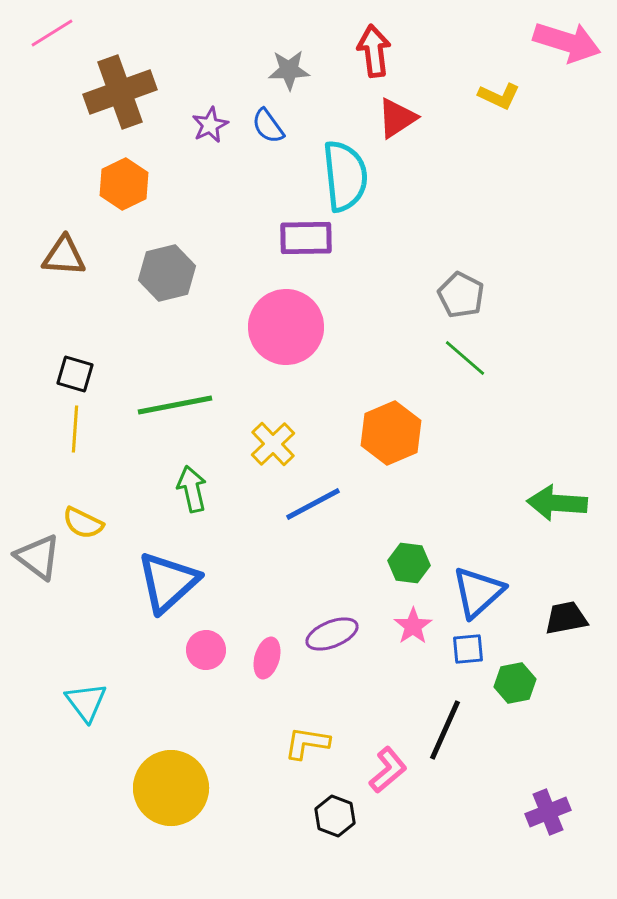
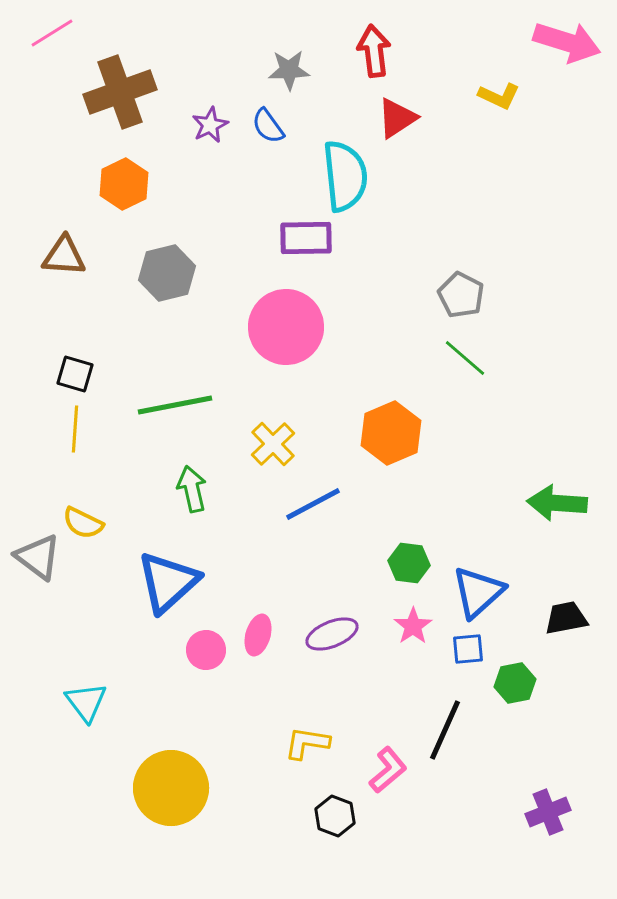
pink ellipse at (267, 658): moved 9 px left, 23 px up
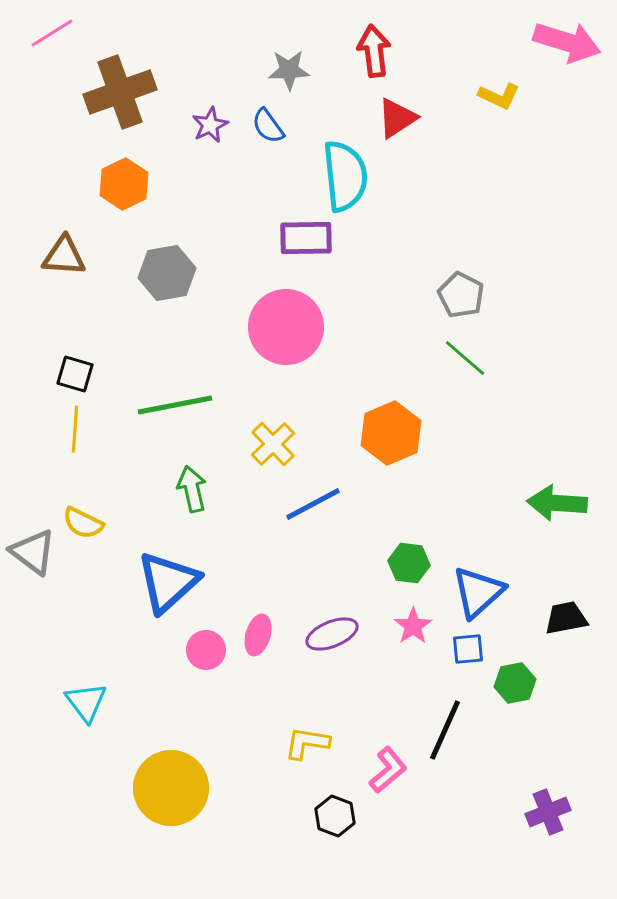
gray hexagon at (167, 273): rotated 4 degrees clockwise
gray triangle at (38, 557): moved 5 px left, 5 px up
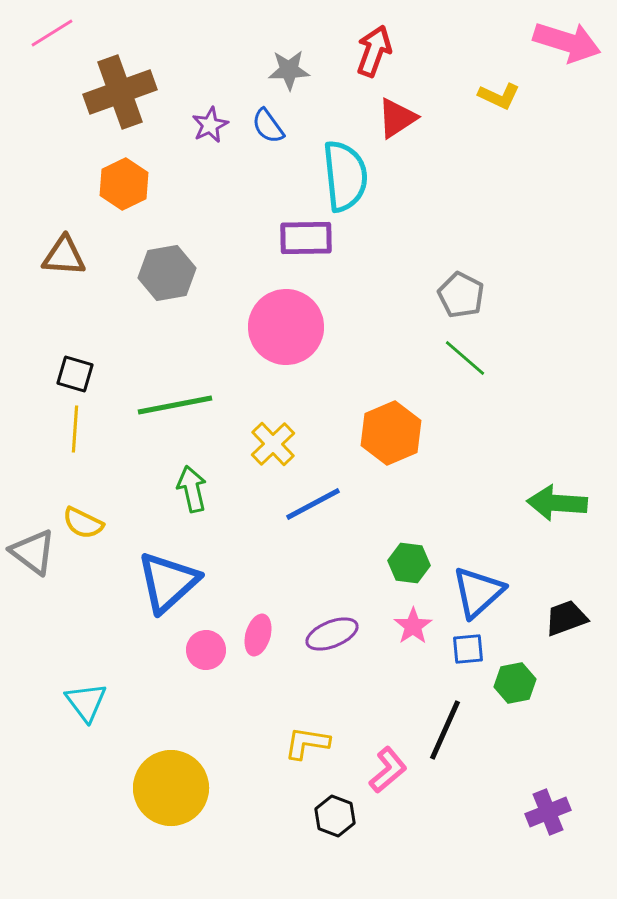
red arrow at (374, 51): rotated 27 degrees clockwise
black trapezoid at (566, 618): rotated 9 degrees counterclockwise
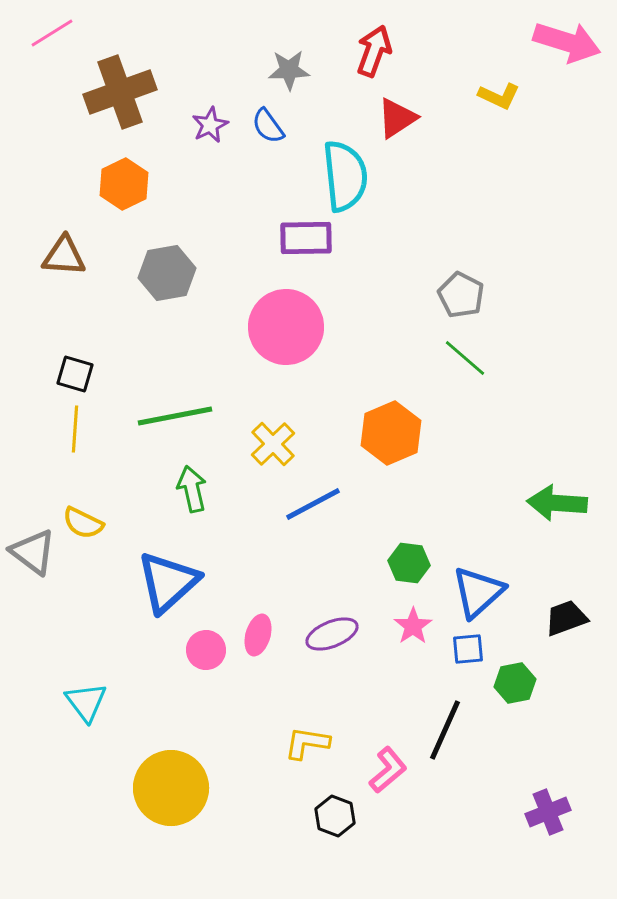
green line at (175, 405): moved 11 px down
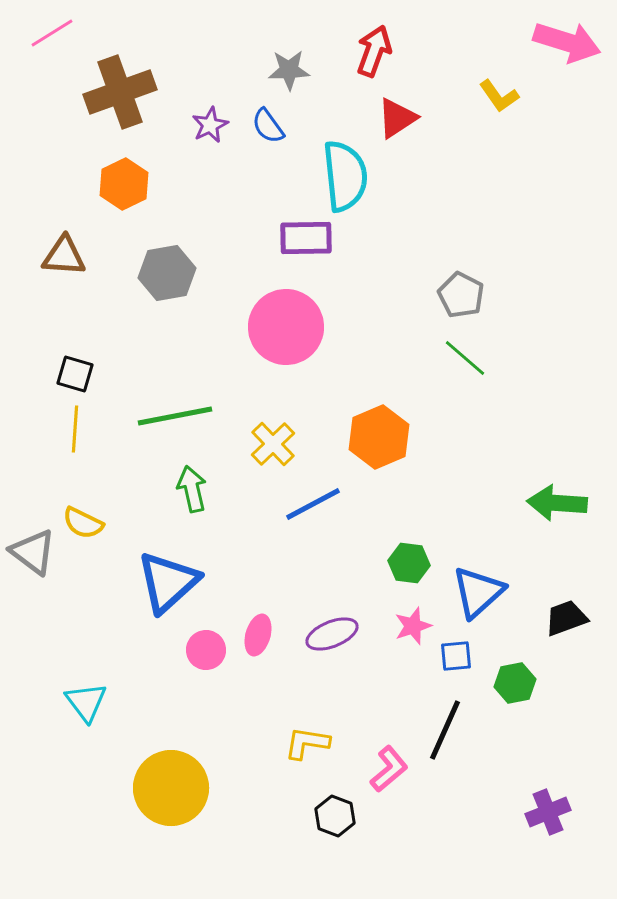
yellow L-shape at (499, 96): rotated 30 degrees clockwise
orange hexagon at (391, 433): moved 12 px left, 4 px down
pink star at (413, 626): rotated 15 degrees clockwise
blue square at (468, 649): moved 12 px left, 7 px down
pink L-shape at (388, 770): moved 1 px right, 1 px up
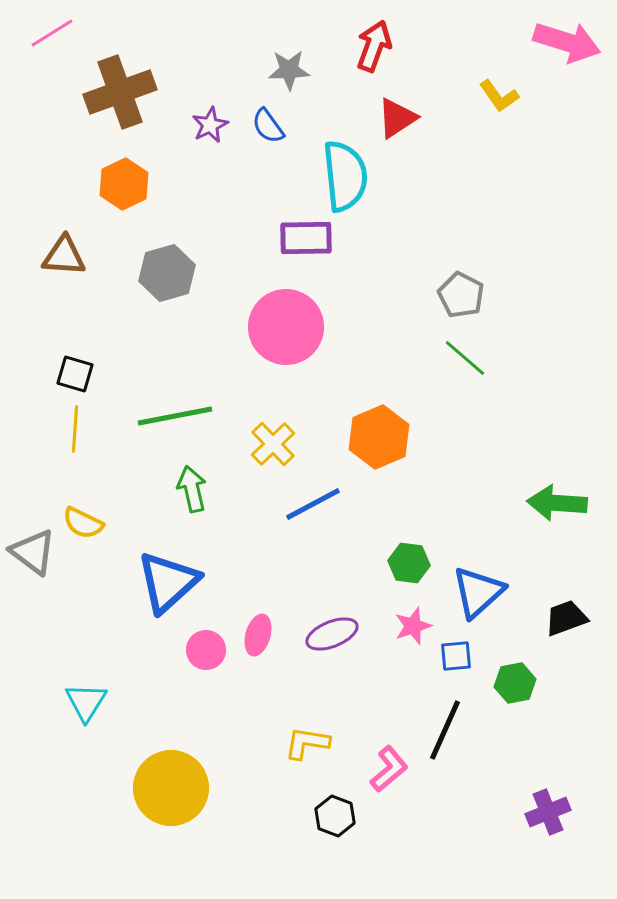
red arrow at (374, 51): moved 5 px up
gray hexagon at (167, 273): rotated 6 degrees counterclockwise
cyan triangle at (86, 702): rotated 9 degrees clockwise
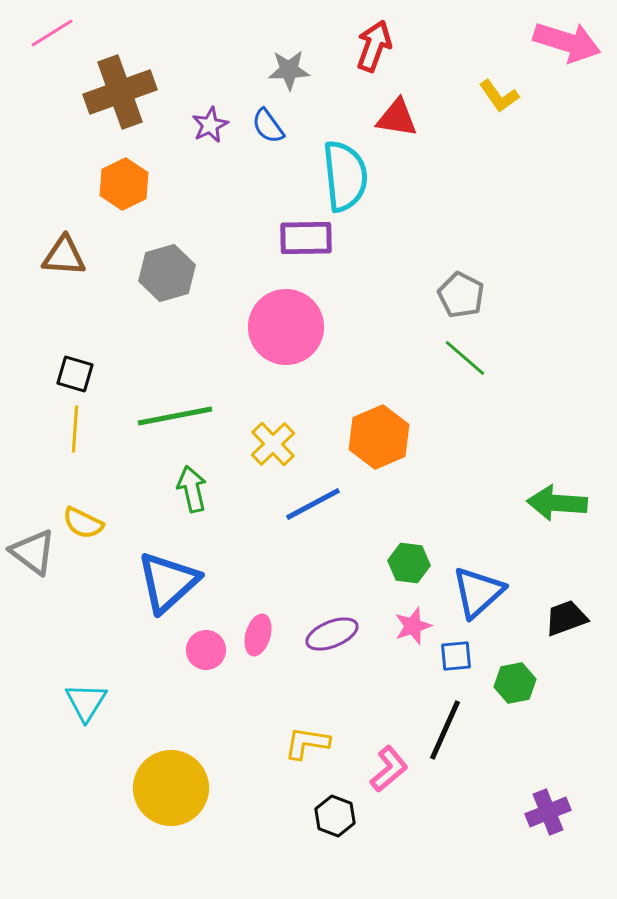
red triangle at (397, 118): rotated 42 degrees clockwise
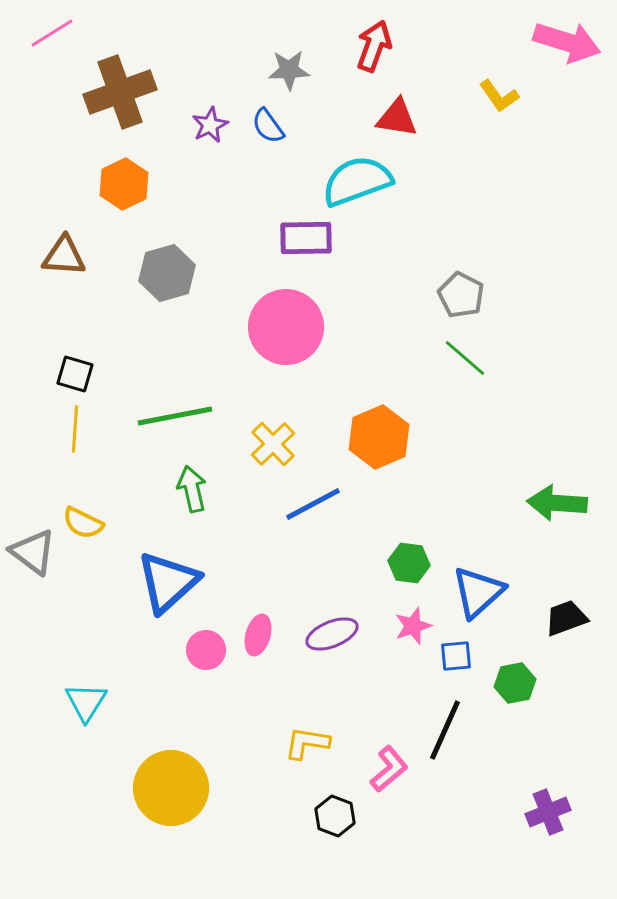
cyan semicircle at (345, 176): moved 12 px right, 5 px down; rotated 104 degrees counterclockwise
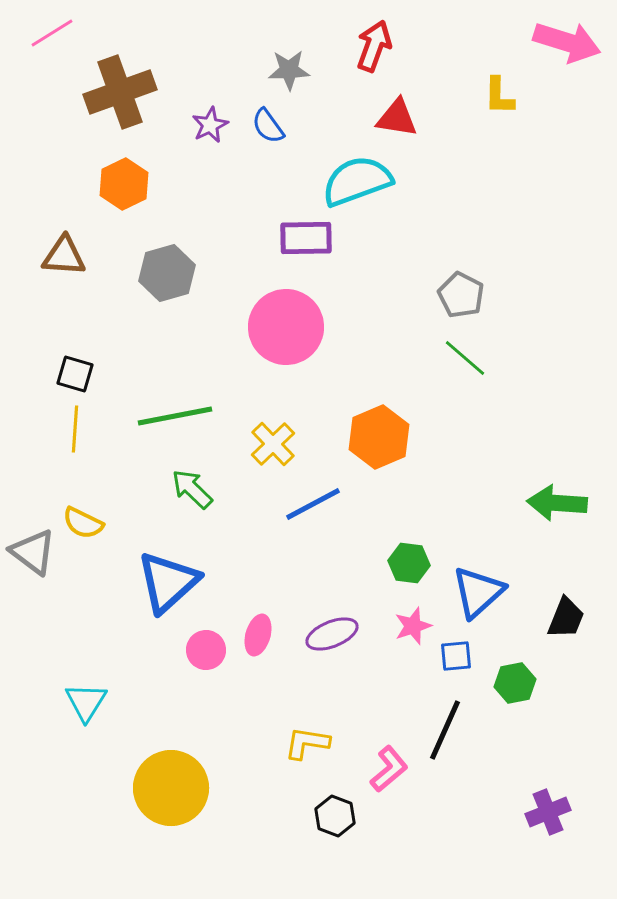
yellow L-shape at (499, 96): rotated 36 degrees clockwise
green arrow at (192, 489): rotated 33 degrees counterclockwise
black trapezoid at (566, 618): rotated 132 degrees clockwise
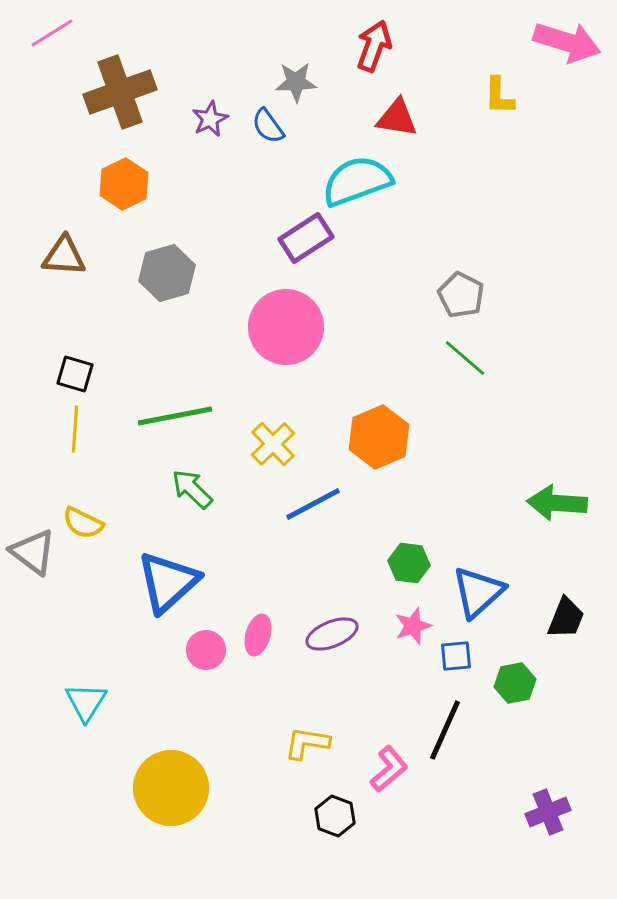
gray star at (289, 70): moved 7 px right, 12 px down
purple star at (210, 125): moved 6 px up
purple rectangle at (306, 238): rotated 32 degrees counterclockwise
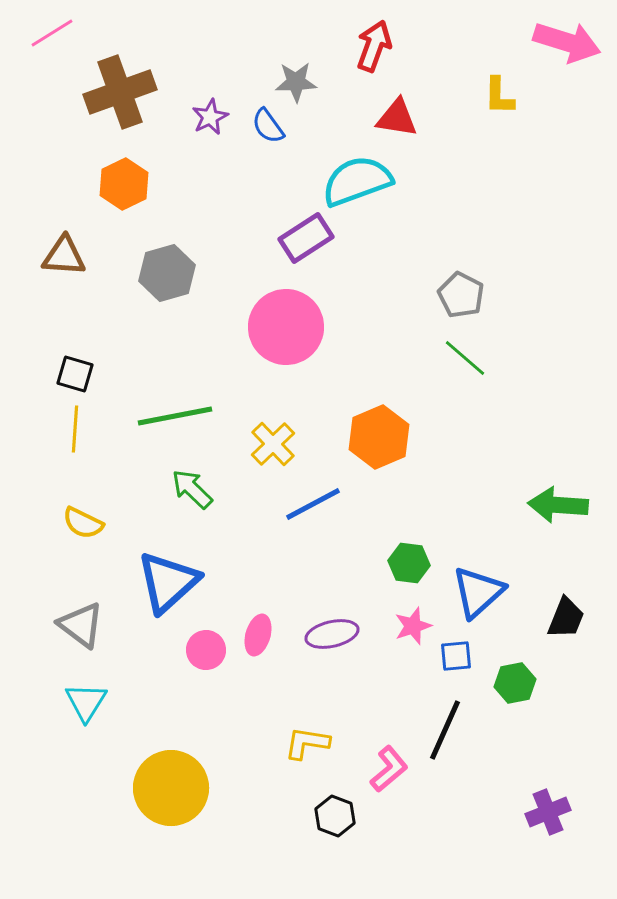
purple star at (210, 119): moved 2 px up
green arrow at (557, 503): moved 1 px right, 2 px down
gray triangle at (33, 552): moved 48 px right, 73 px down
purple ellipse at (332, 634): rotated 9 degrees clockwise
